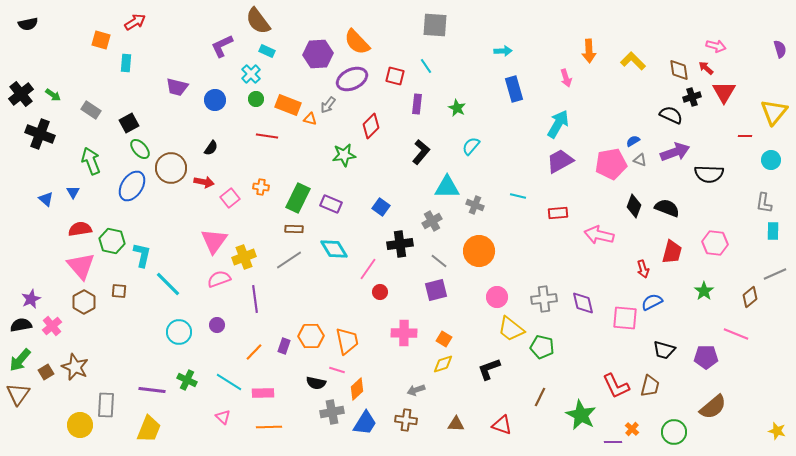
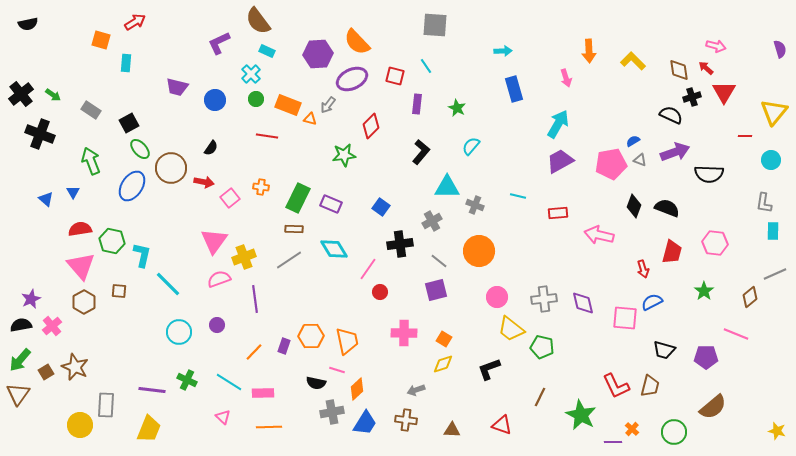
purple L-shape at (222, 46): moved 3 px left, 3 px up
brown triangle at (456, 424): moved 4 px left, 6 px down
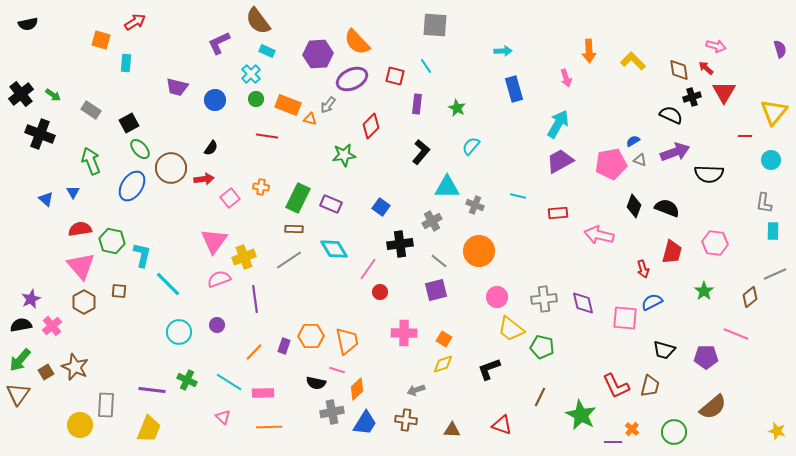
red arrow at (204, 182): moved 3 px up; rotated 18 degrees counterclockwise
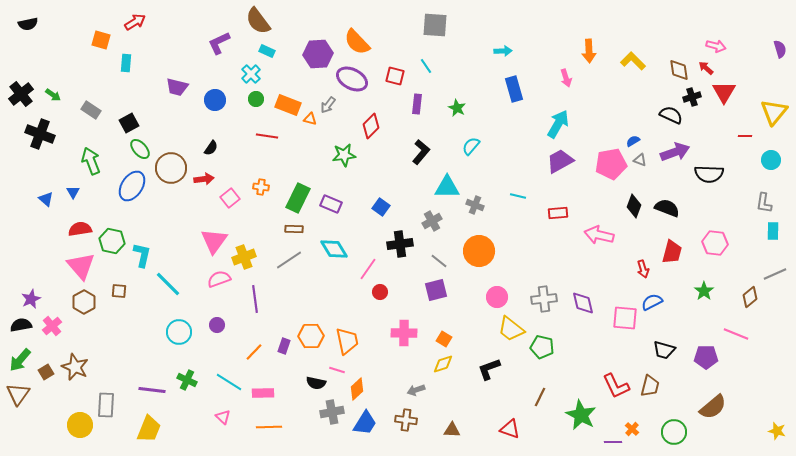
purple ellipse at (352, 79): rotated 52 degrees clockwise
red triangle at (502, 425): moved 8 px right, 4 px down
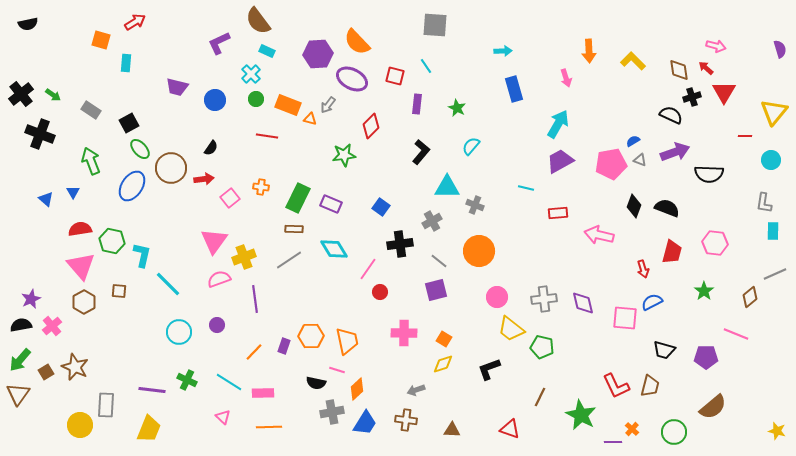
cyan line at (518, 196): moved 8 px right, 8 px up
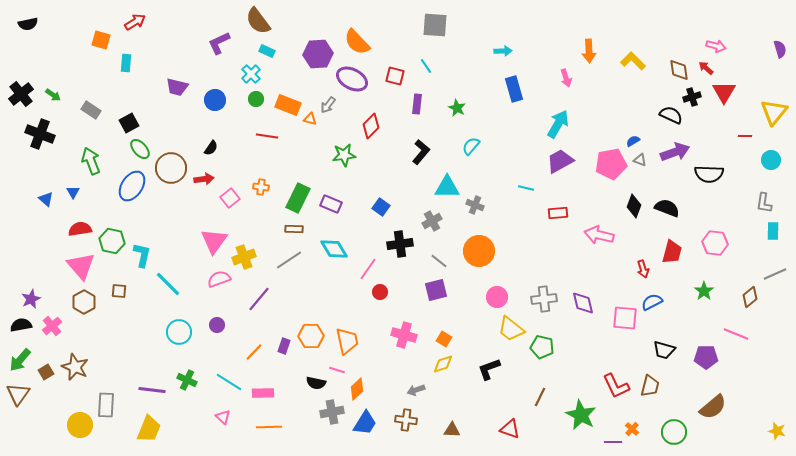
purple line at (255, 299): moved 4 px right; rotated 48 degrees clockwise
pink cross at (404, 333): moved 2 px down; rotated 15 degrees clockwise
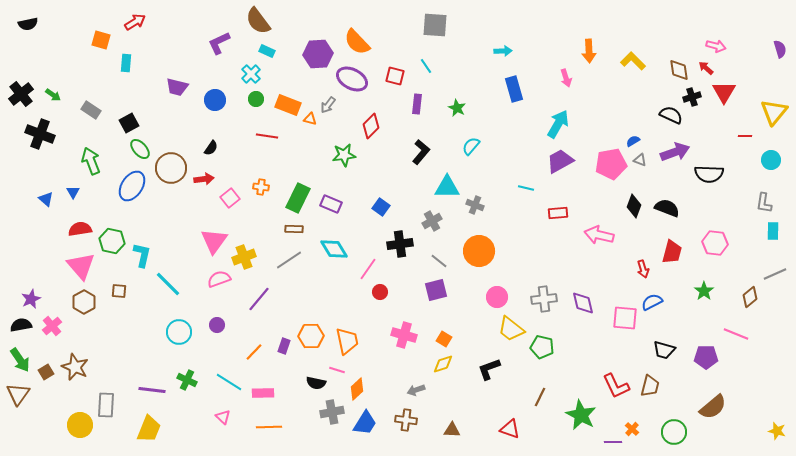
green arrow at (20, 360): rotated 75 degrees counterclockwise
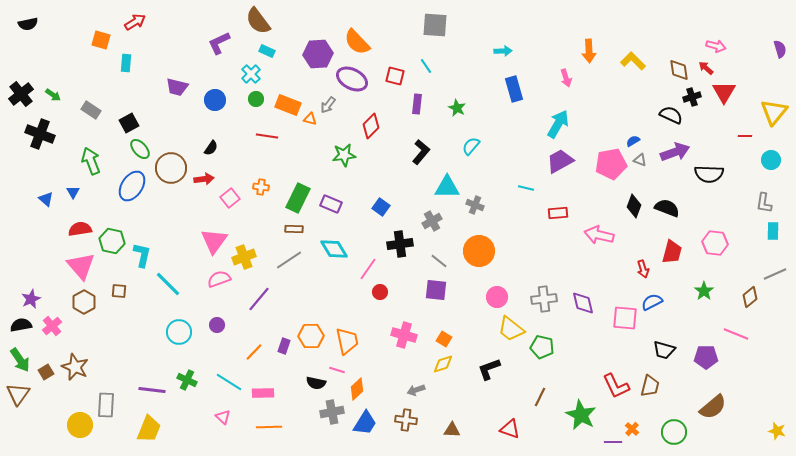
purple square at (436, 290): rotated 20 degrees clockwise
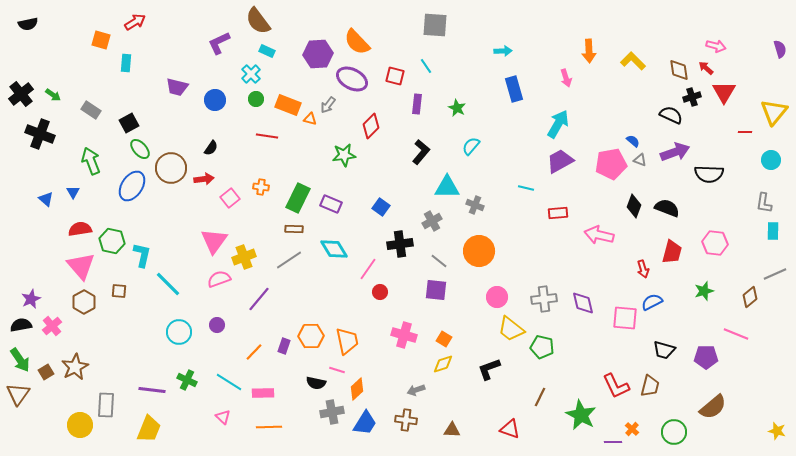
red line at (745, 136): moved 4 px up
blue semicircle at (633, 141): rotated 72 degrees clockwise
green star at (704, 291): rotated 18 degrees clockwise
brown star at (75, 367): rotated 20 degrees clockwise
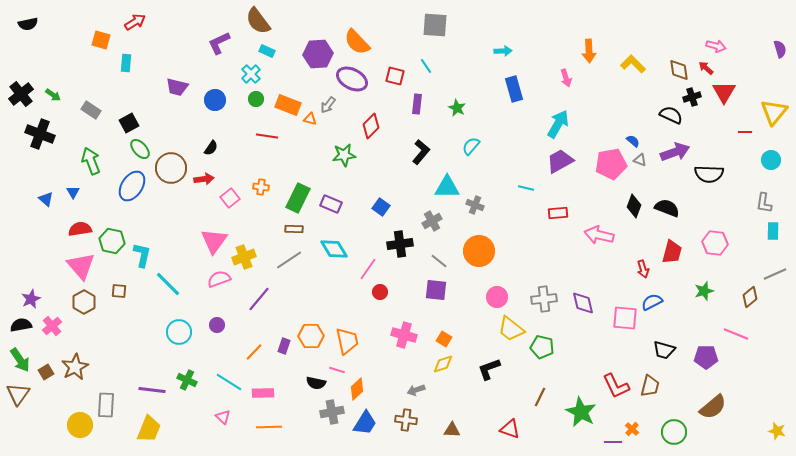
yellow L-shape at (633, 61): moved 3 px down
green star at (581, 415): moved 3 px up
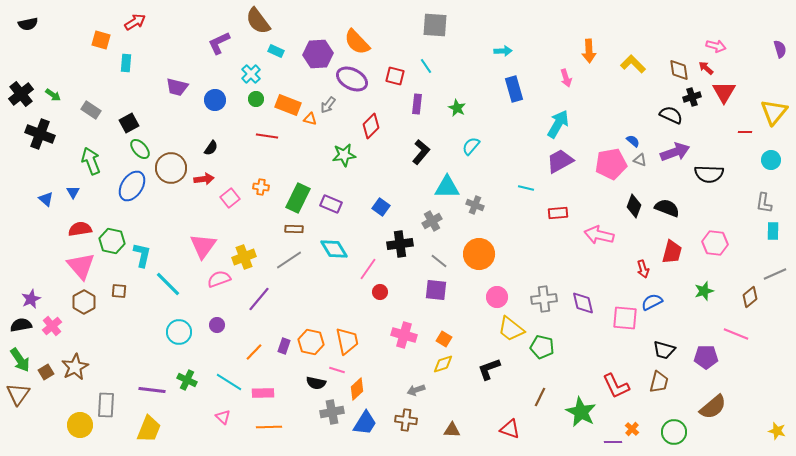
cyan rectangle at (267, 51): moved 9 px right
pink triangle at (214, 241): moved 11 px left, 5 px down
orange circle at (479, 251): moved 3 px down
orange hexagon at (311, 336): moved 6 px down; rotated 15 degrees clockwise
brown trapezoid at (650, 386): moved 9 px right, 4 px up
